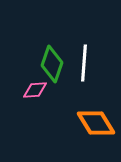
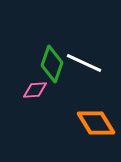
white line: rotated 69 degrees counterclockwise
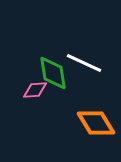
green diamond: moved 1 px right, 9 px down; rotated 27 degrees counterclockwise
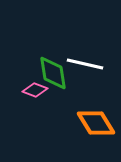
white line: moved 1 px right, 1 px down; rotated 12 degrees counterclockwise
pink diamond: rotated 25 degrees clockwise
